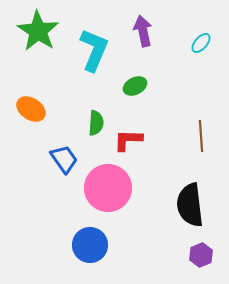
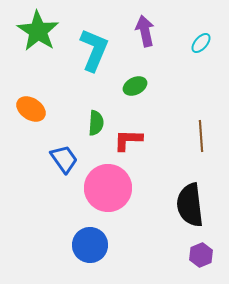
purple arrow: moved 2 px right
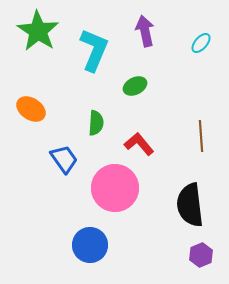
red L-shape: moved 11 px right, 4 px down; rotated 48 degrees clockwise
pink circle: moved 7 px right
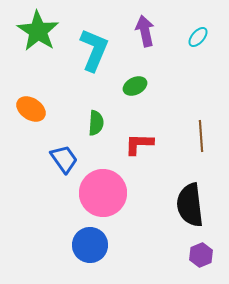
cyan ellipse: moved 3 px left, 6 px up
red L-shape: rotated 48 degrees counterclockwise
pink circle: moved 12 px left, 5 px down
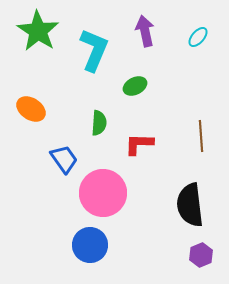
green semicircle: moved 3 px right
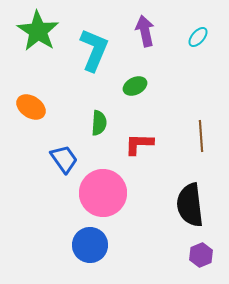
orange ellipse: moved 2 px up
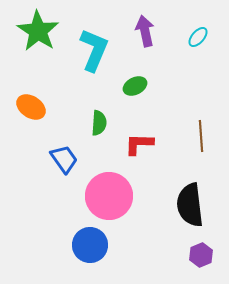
pink circle: moved 6 px right, 3 px down
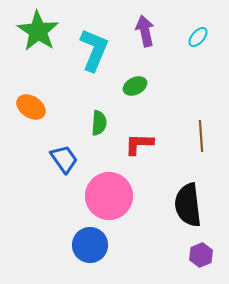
black semicircle: moved 2 px left
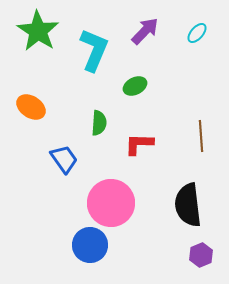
purple arrow: rotated 56 degrees clockwise
cyan ellipse: moved 1 px left, 4 px up
pink circle: moved 2 px right, 7 px down
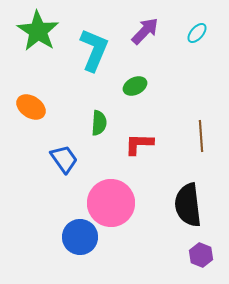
blue circle: moved 10 px left, 8 px up
purple hexagon: rotated 15 degrees counterclockwise
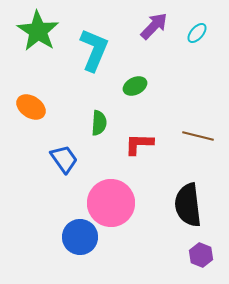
purple arrow: moved 9 px right, 5 px up
brown line: moved 3 px left; rotated 72 degrees counterclockwise
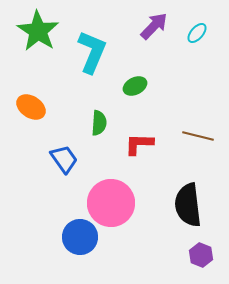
cyan L-shape: moved 2 px left, 2 px down
